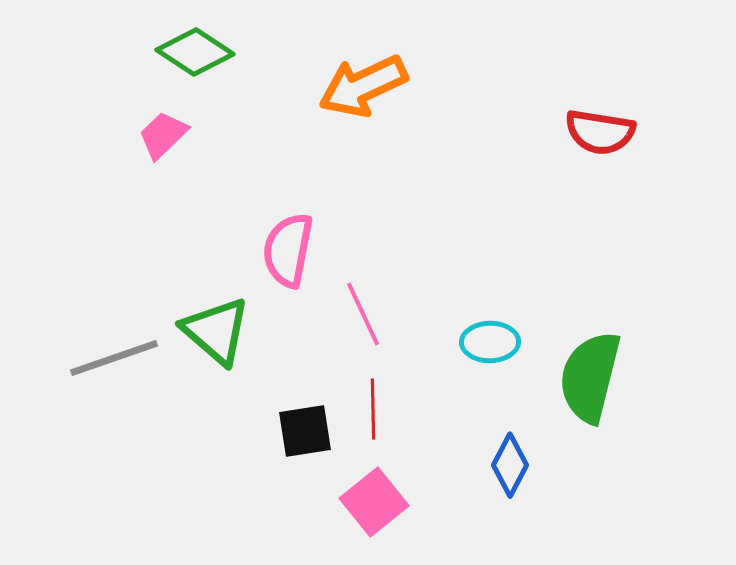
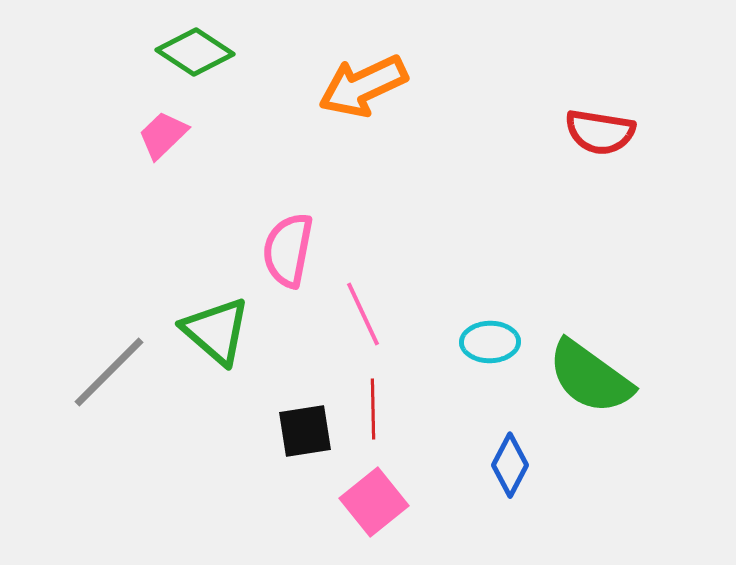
gray line: moved 5 px left, 14 px down; rotated 26 degrees counterclockwise
green semicircle: rotated 68 degrees counterclockwise
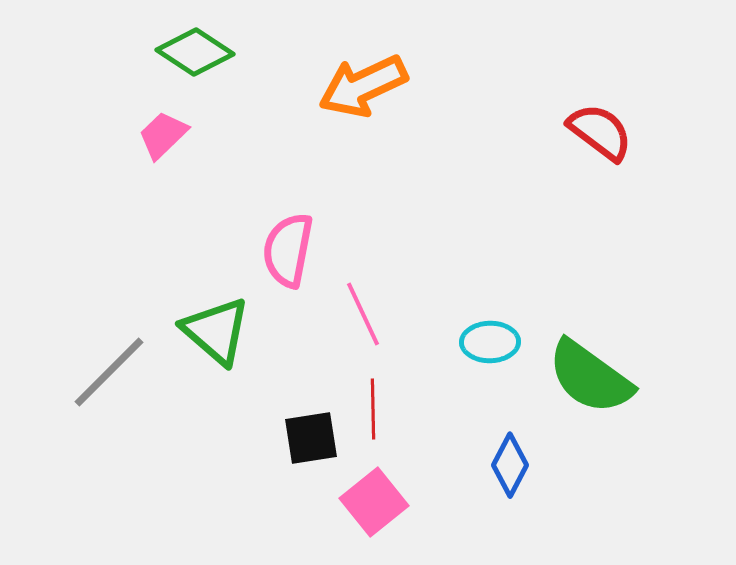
red semicircle: rotated 152 degrees counterclockwise
black square: moved 6 px right, 7 px down
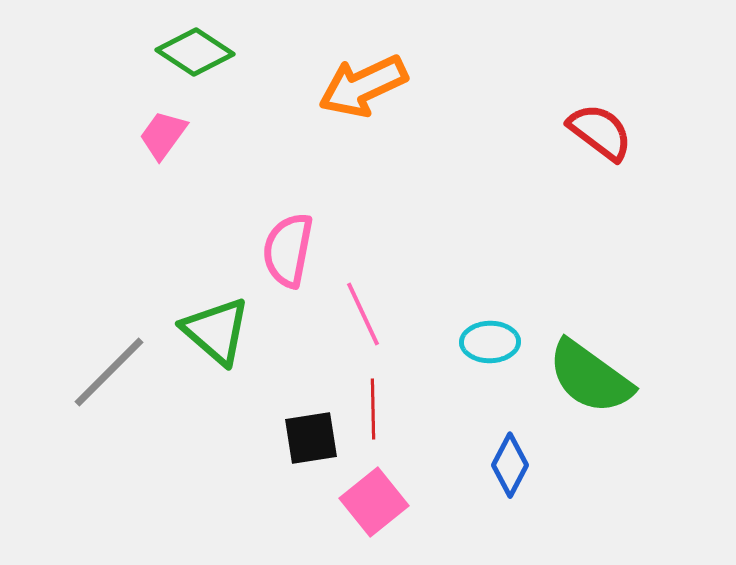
pink trapezoid: rotated 10 degrees counterclockwise
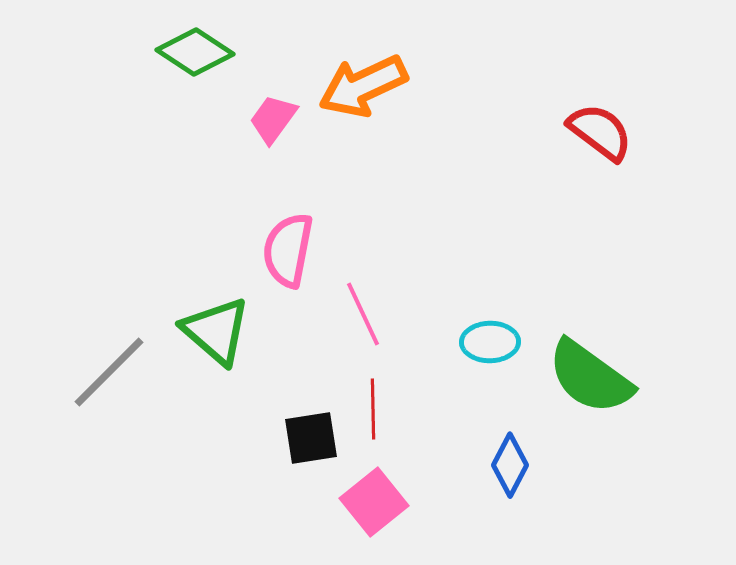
pink trapezoid: moved 110 px right, 16 px up
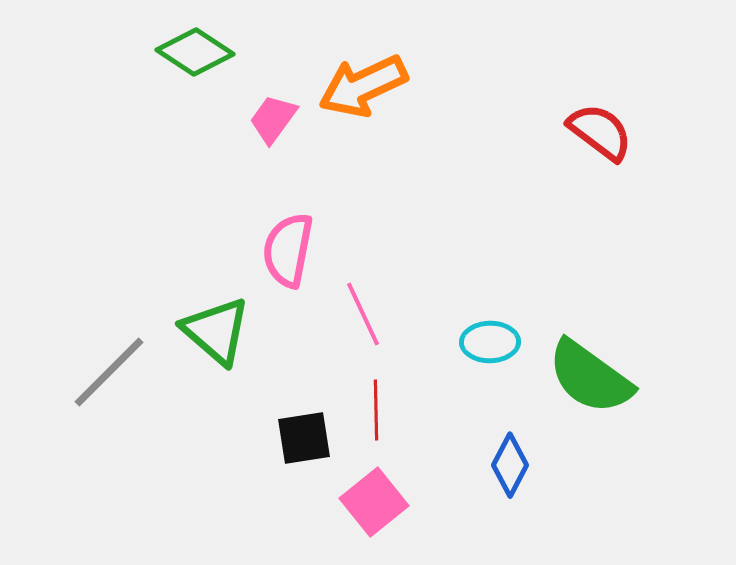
red line: moved 3 px right, 1 px down
black square: moved 7 px left
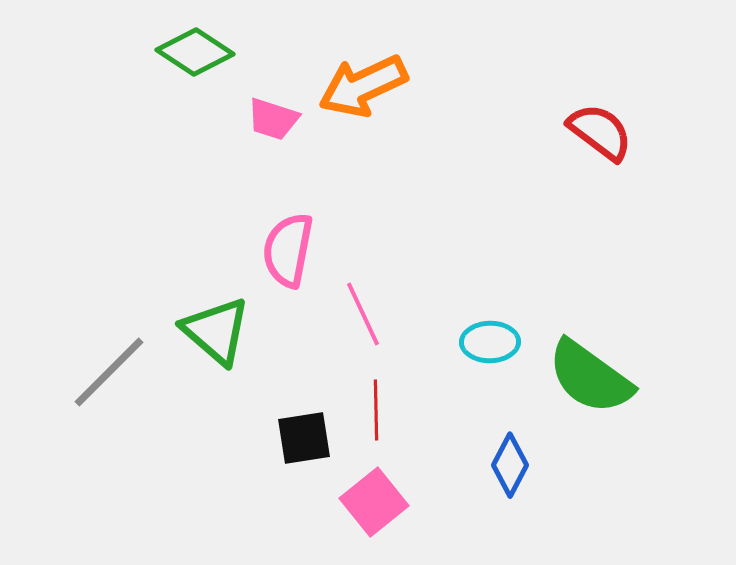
pink trapezoid: rotated 108 degrees counterclockwise
